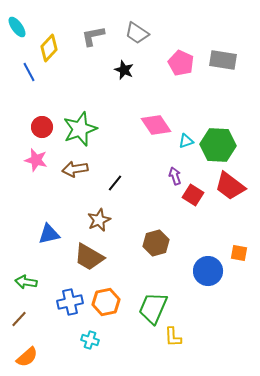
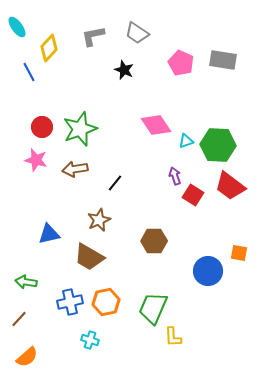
brown hexagon: moved 2 px left, 2 px up; rotated 15 degrees clockwise
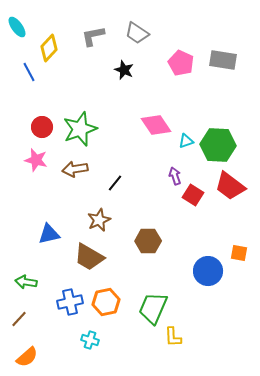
brown hexagon: moved 6 px left
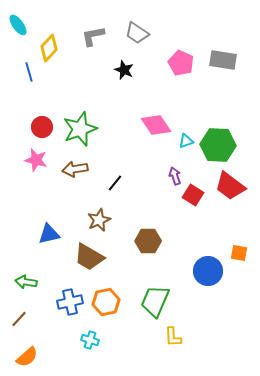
cyan ellipse: moved 1 px right, 2 px up
blue line: rotated 12 degrees clockwise
green trapezoid: moved 2 px right, 7 px up
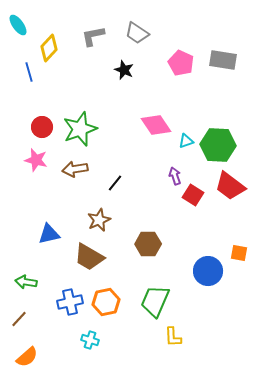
brown hexagon: moved 3 px down
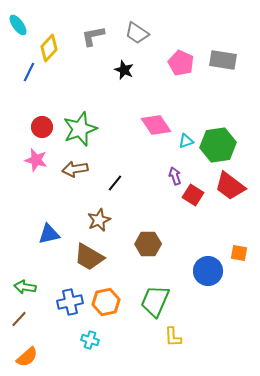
blue line: rotated 42 degrees clockwise
green hexagon: rotated 12 degrees counterclockwise
green arrow: moved 1 px left, 5 px down
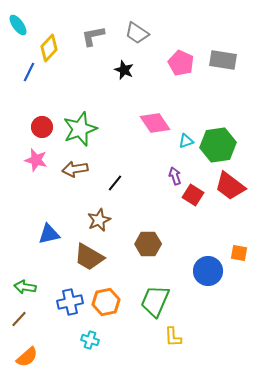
pink diamond: moved 1 px left, 2 px up
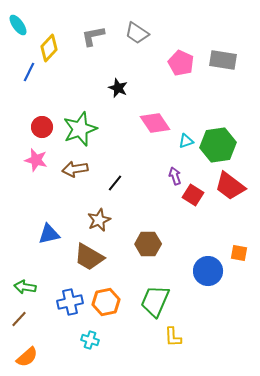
black star: moved 6 px left, 18 px down
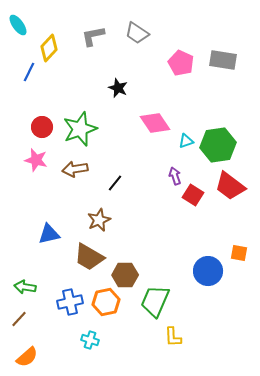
brown hexagon: moved 23 px left, 31 px down
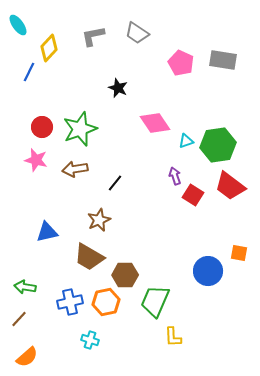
blue triangle: moved 2 px left, 2 px up
